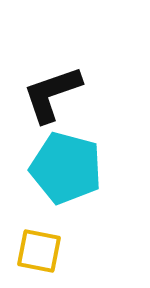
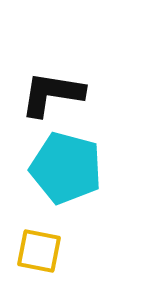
black L-shape: rotated 28 degrees clockwise
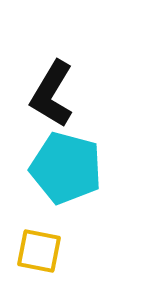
black L-shape: rotated 68 degrees counterclockwise
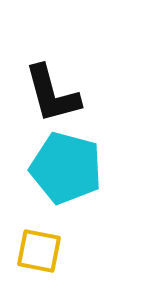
black L-shape: rotated 46 degrees counterclockwise
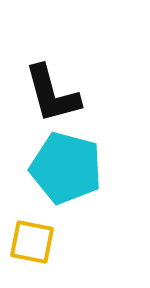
yellow square: moved 7 px left, 9 px up
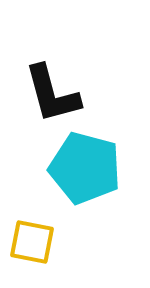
cyan pentagon: moved 19 px right
